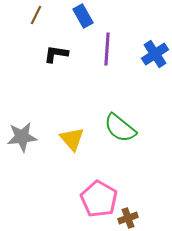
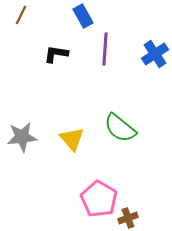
brown line: moved 15 px left
purple line: moved 2 px left
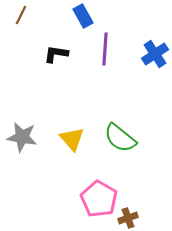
green semicircle: moved 10 px down
gray star: rotated 16 degrees clockwise
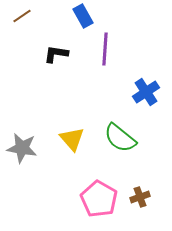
brown line: moved 1 px right, 1 px down; rotated 30 degrees clockwise
blue cross: moved 9 px left, 38 px down
gray star: moved 11 px down
brown cross: moved 12 px right, 21 px up
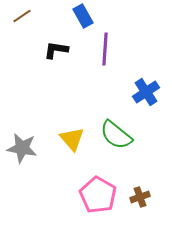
black L-shape: moved 4 px up
green semicircle: moved 4 px left, 3 px up
pink pentagon: moved 1 px left, 4 px up
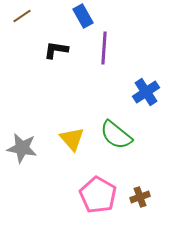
purple line: moved 1 px left, 1 px up
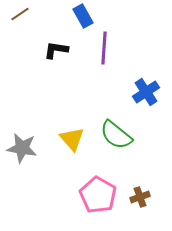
brown line: moved 2 px left, 2 px up
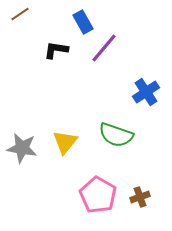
blue rectangle: moved 6 px down
purple line: rotated 36 degrees clockwise
green semicircle: rotated 20 degrees counterclockwise
yellow triangle: moved 7 px left, 3 px down; rotated 20 degrees clockwise
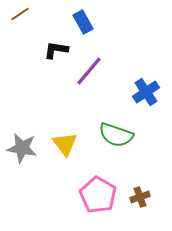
purple line: moved 15 px left, 23 px down
yellow triangle: moved 2 px down; rotated 16 degrees counterclockwise
